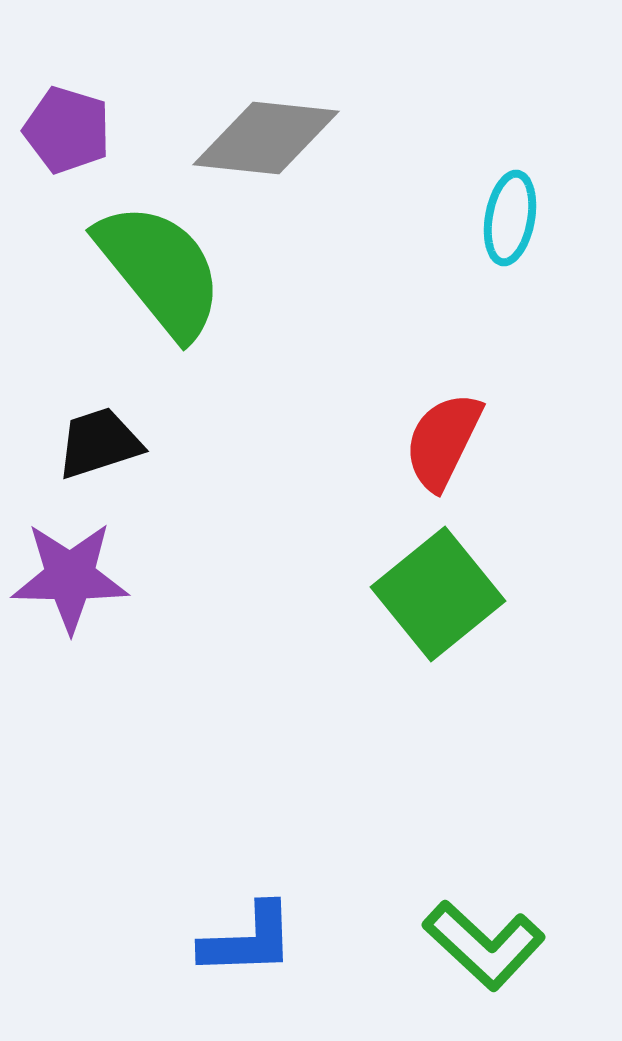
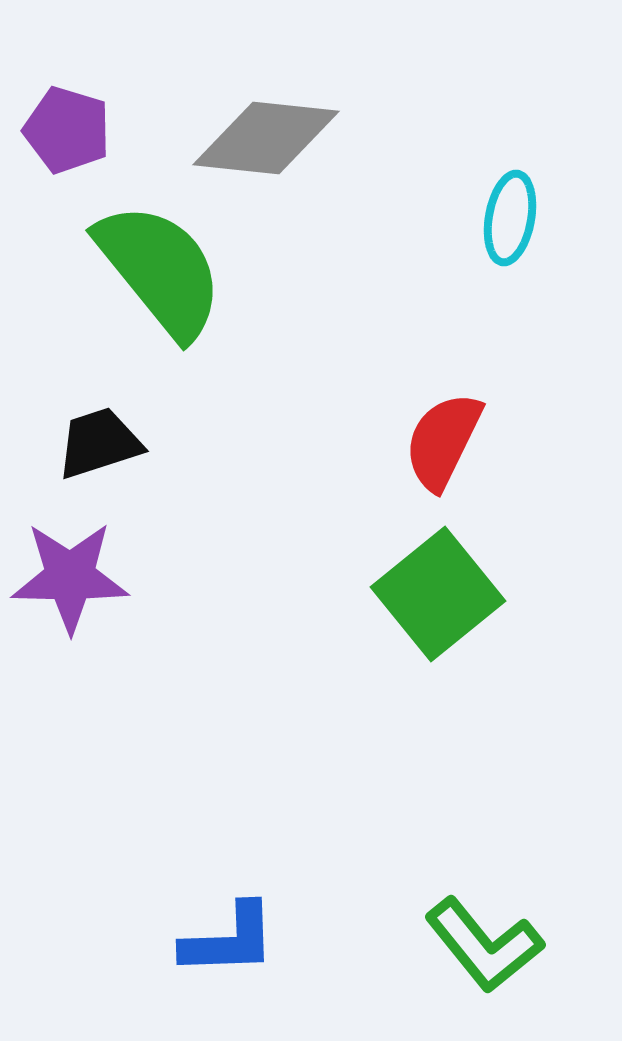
blue L-shape: moved 19 px left
green L-shape: rotated 8 degrees clockwise
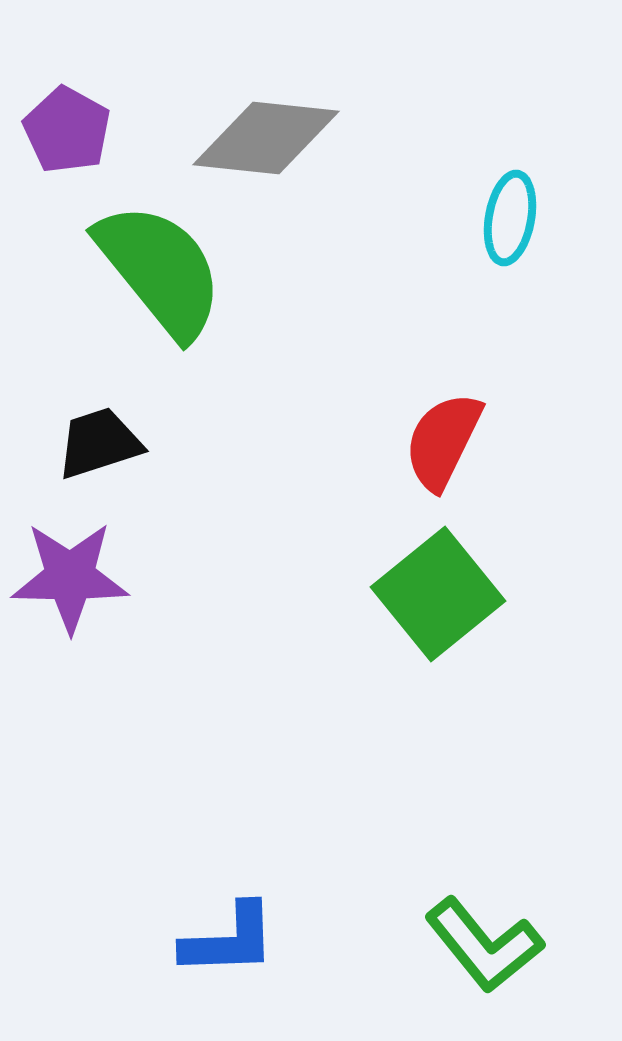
purple pentagon: rotated 12 degrees clockwise
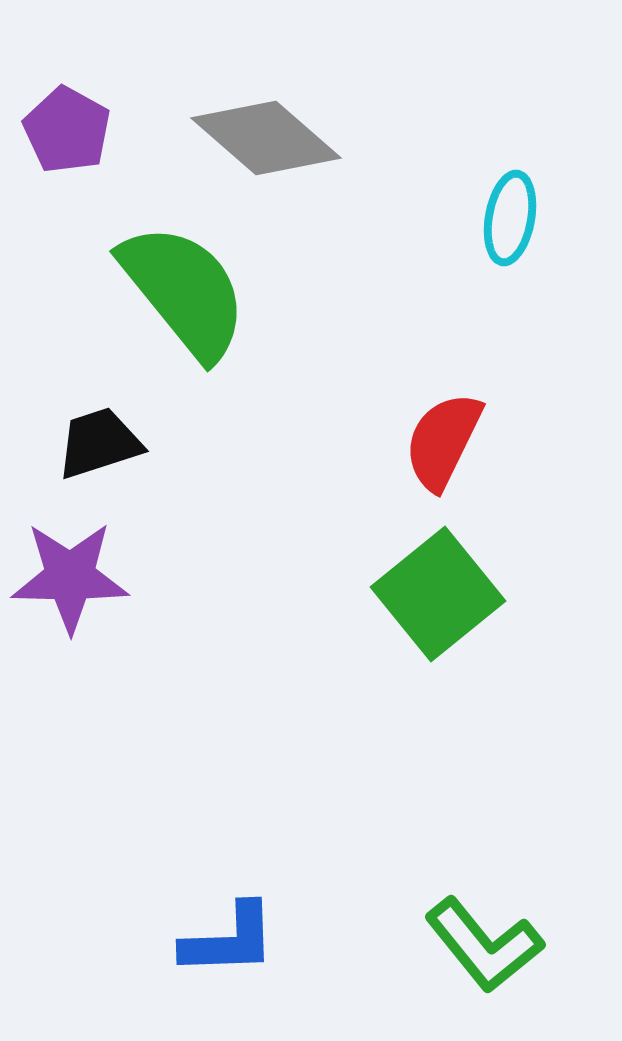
gray diamond: rotated 35 degrees clockwise
green semicircle: moved 24 px right, 21 px down
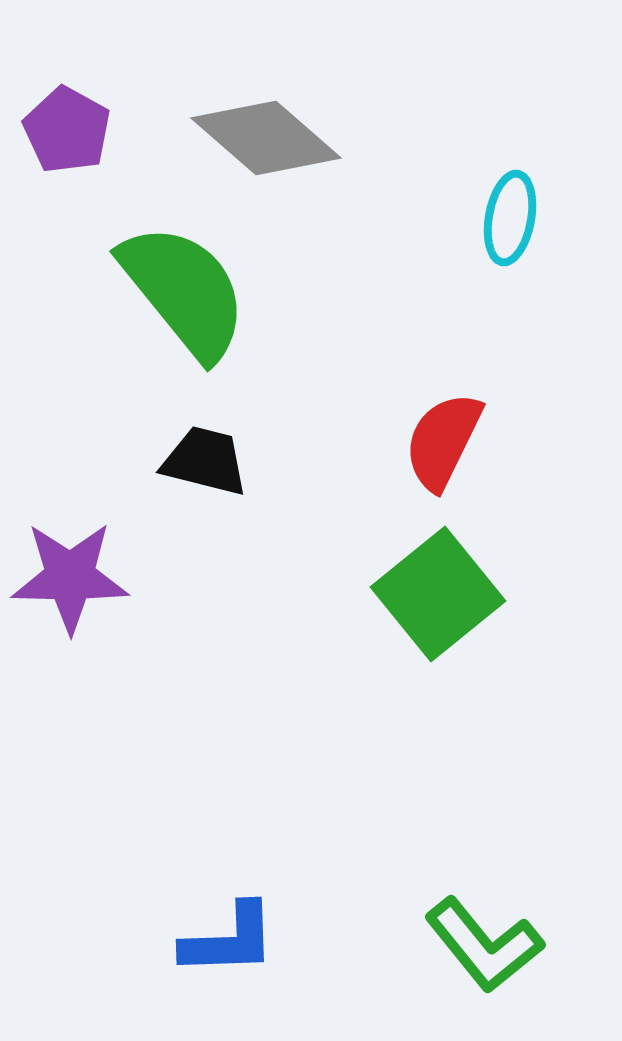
black trapezoid: moved 106 px right, 18 px down; rotated 32 degrees clockwise
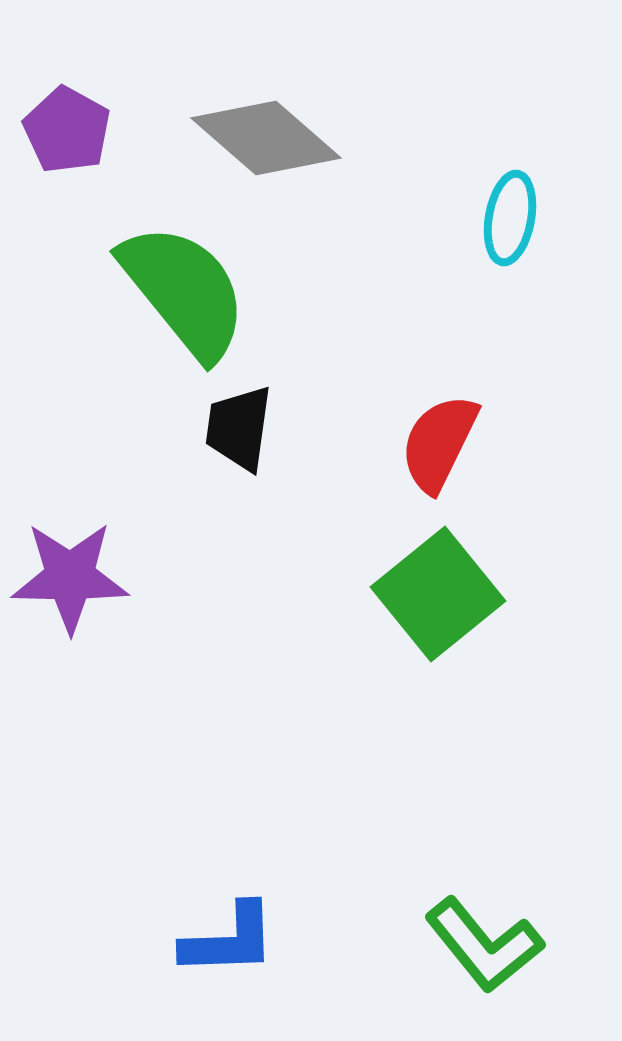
red semicircle: moved 4 px left, 2 px down
black trapezoid: moved 34 px right, 33 px up; rotated 96 degrees counterclockwise
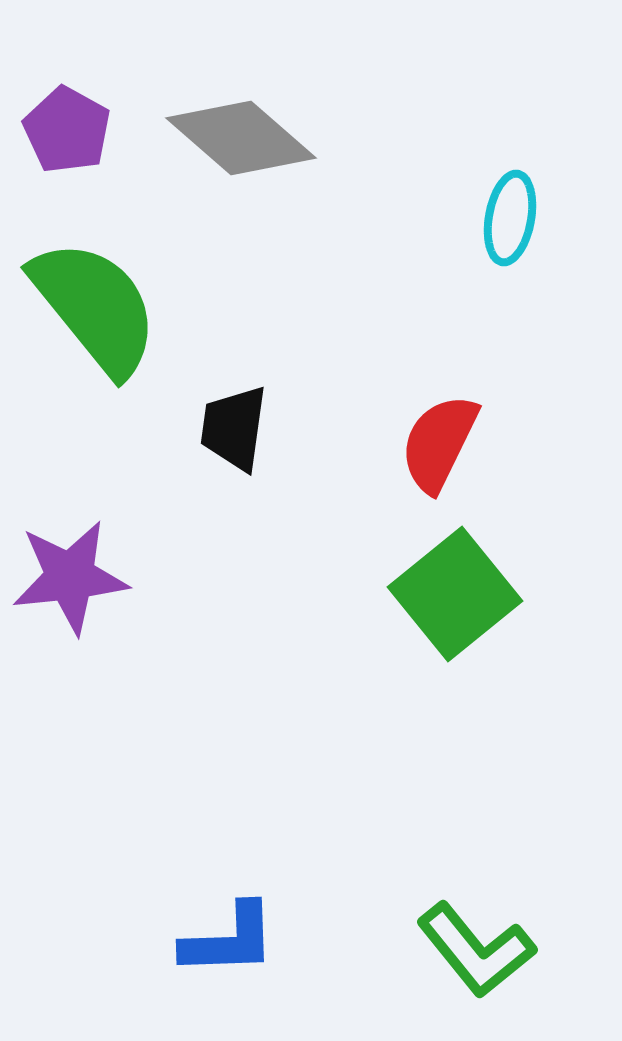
gray diamond: moved 25 px left
green semicircle: moved 89 px left, 16 px down
black trapezoid: moved 5 px left
purple star: rotated 7 degrees counterclockwise
green square: moved 17 px right
green L-shape: moved 8 px left, 5 px down
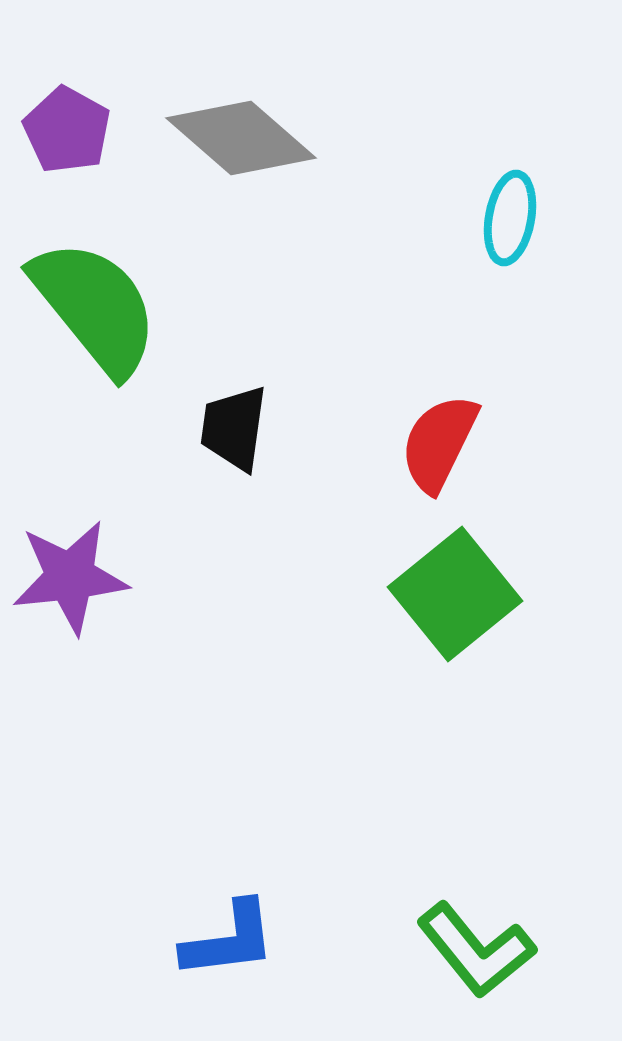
blue L-shape: rotated 5 degrees counterclockwise
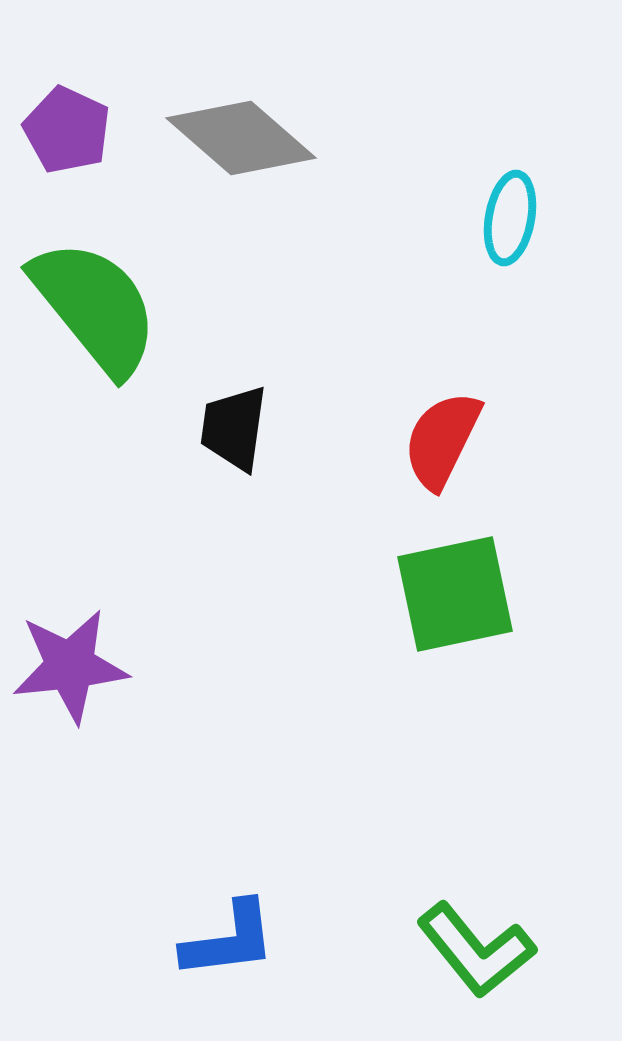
purple pentagon: rotated 4 degrees counterclockwise
red semicircle: moved 3 px right, 3 px up
purple star: moved 89 px down
green square: rotated 27 degrees clockwise
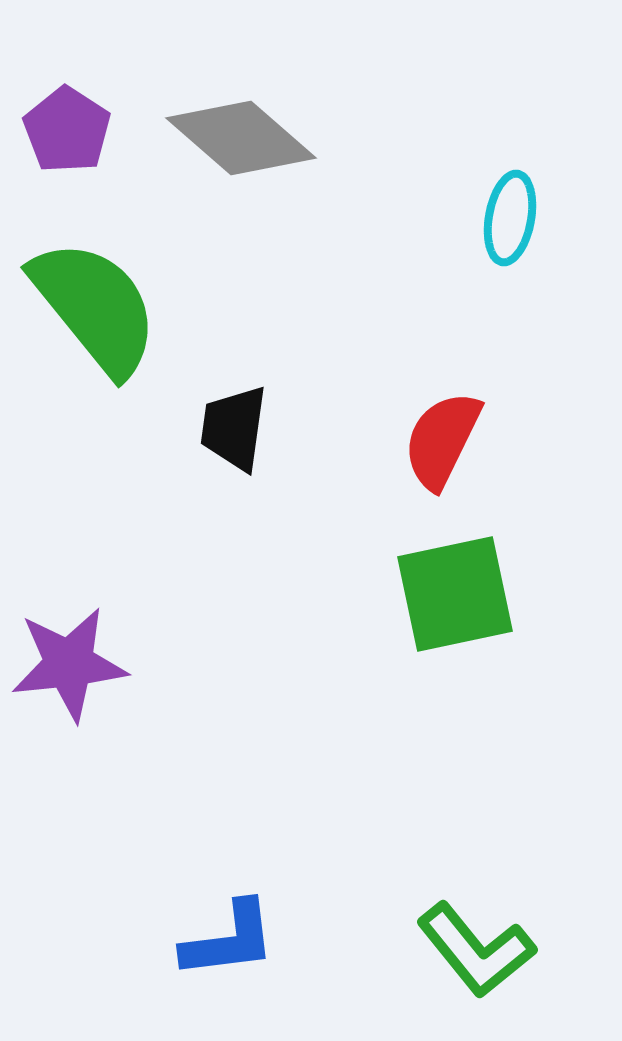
purple pentagon: rotated 8 degrees clockwise
purple star: moved 1 px left, 2 px up
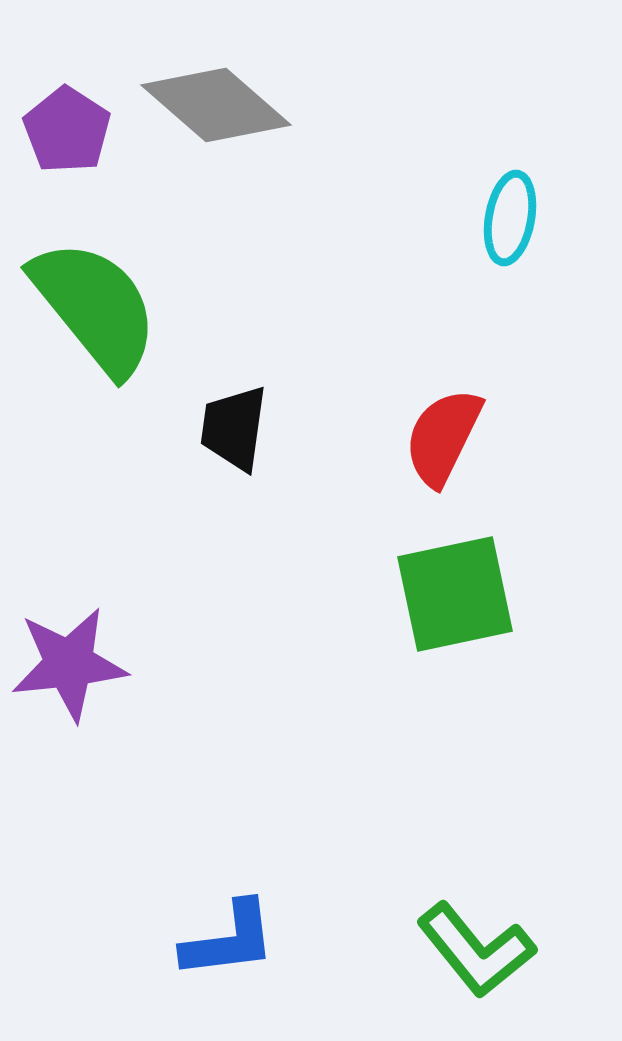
gray diamond: moved 25 px left, 33 px up
red semicircle: moved 1 px right, 3 px up
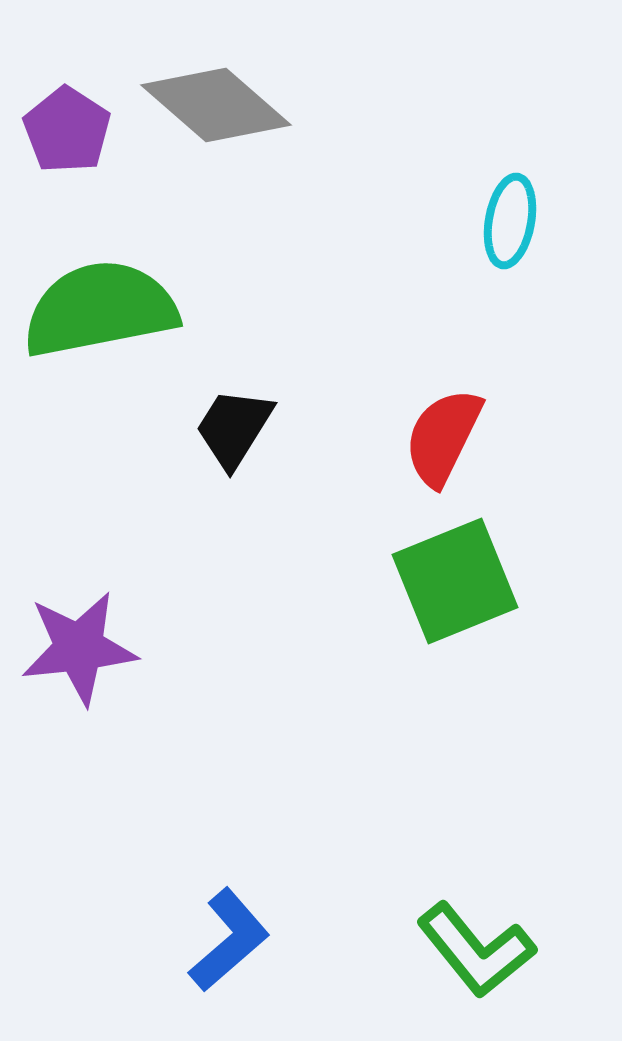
cyan ellipse: moved 3 px down
green semicircle: moved 5 px right, 2 px down; rotated 62 degrees counterclockwise
black trapezoid: rotated 24 degrees clockwise
green square: moved 13 px up; rotated 10 degrees counterclockwise
purple star: moved 10 px right, 16 px up
blue L-shape: rotated 34 degrees counterclockwise
